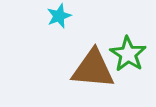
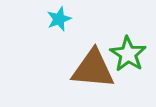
cyan star: moved 3 px down
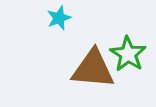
cyan star: moved 1 px up
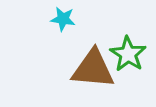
cyan star: moved 4 px right, 1 px down; rotated 30 degrees clockwise
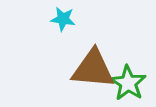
green star: moved 29 px down
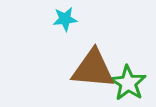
cyan star: moved 2 px right; rotated 15 degrees counterclockwise
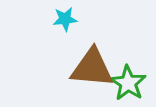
brown triangle: moved 1 px left, 1 px up
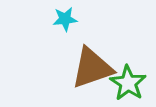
brown triangle: rotated 24 degrees counterclockwise
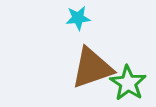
cyan star: moved 13 px right, 1 px up
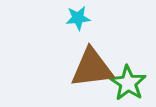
brown triangle: rotated 12 degrees clockwise
